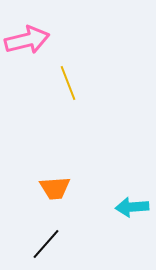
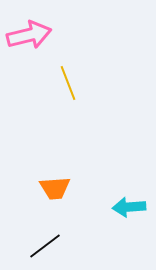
pink arrow: moved 2 px right, 5 px up
cyan arrow: moved 3 px left
black line: moved 1 px left, 2 px down; rotated 12 degrees clockwise
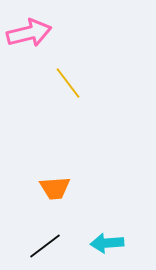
pink arrow: moved 2 px up
yellow line: rotated 16 degrees counterclockwise
cyan arrow: moved 22 px left, 36 px down
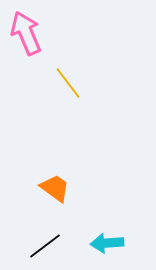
pink arrow: moved 3 px left; rotated 99 degrees counterclockwise
orange trapezoid: rotated 140 degrees counterclockwise
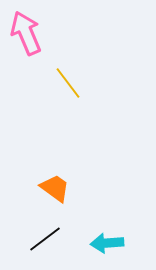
black line: moved 7 px up
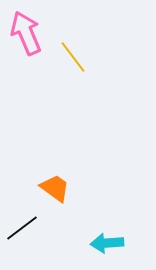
yellow line: moved 5 px right, 26 px up
black line: moved 23 px left, 11 px up
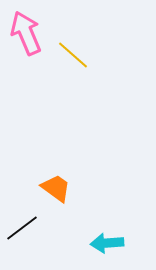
yellow line: moved 2 px up; rotated 12 degrees counterclockwise
orange trapezoid: moved 1 px right
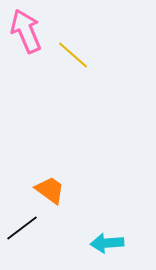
pink arrow: moved 2 px up
orange trapezoid: moved 6 px left, 2 px down
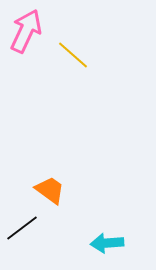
pink arrow: rotated 48 degrees clockwise
